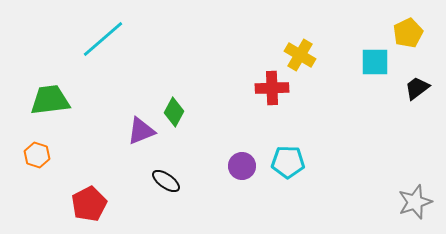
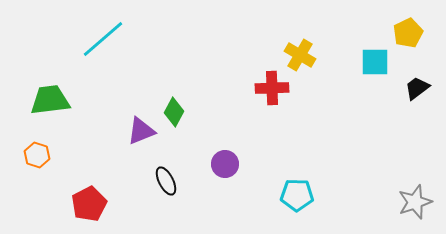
cyan pentagon: moved 9 px right, 33 px down
purple circle: moved 17 px left, 2 px up
black ellipse: rotated 28 degrees clockwise
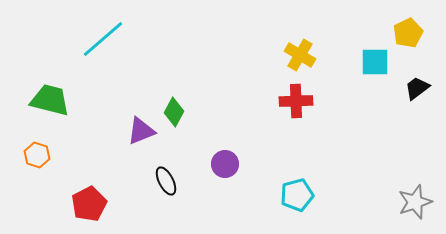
red cross: moved 24 px right, 13 px down
green trapezoid: rotated 21 degrees clockwise
cyan pentagon: rotated 16 degrees counterclockwise
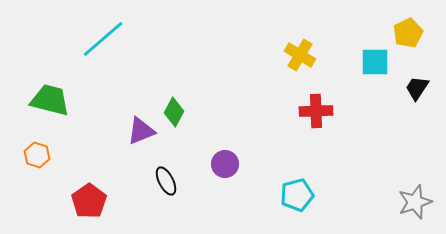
black trapezoid: rotated 20 degrees counterclockwise
red cross: moved 20 px right, 10 px down
red pentagon: moved 3 px up; rotated 8 degrees counterclockwise
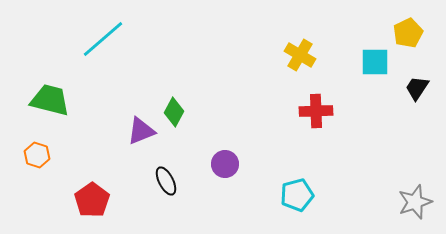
red pentagon: moved 3 px right, 1 px up
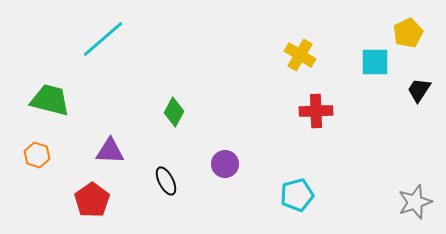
black trapezoid: moved 2 px right, 2 px down
purple triangle: moved 31 px left, 20 px down; rotated 24 degrees clockwise
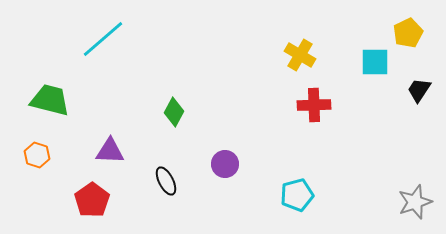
red cross: moved 2 px left, 6 px up
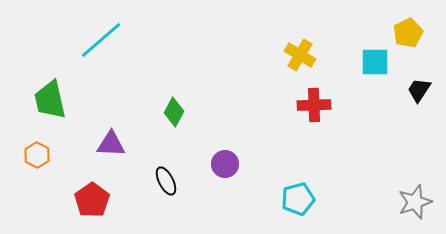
cyan line: moved 2 px left, 1 px down
green trapezoid: rotated 117 degrees counterclockwise
purple triangle: moved 1 px right, 7 px up
orange hexagon: rotated 10 degrees clockwise
cyan pentagon: moved 1 px right, 4 px down
